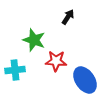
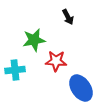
black arrow: rotated 119 degrees clockwise
green star: rotated 30 degrees counterclockwise
blue ellipse: moved 4 px left, 8 px down
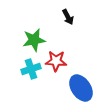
cyan cross: moved 16 px right, 1 px up; rotated 12 degrees counterclockwise
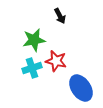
black arrow: moved 8 px left, 1 px up
red star: rotated 10 degrees clockwise
cyan cross: moved 1 px right, 1 px up
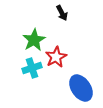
black arrow: moved 2 px right, 3 px up
green star: rotated 20 degrees counterclockwise
red star: moved 4 px up; rotated 30 degrees clockwise
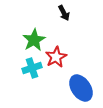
black arrow: moved 2 px right
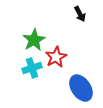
black arrow: moved 16 px right, 1 px down
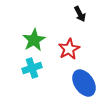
red star: moved 13 px right, 8 px up
blue ellipse: moved 3 px right, 5 px up
